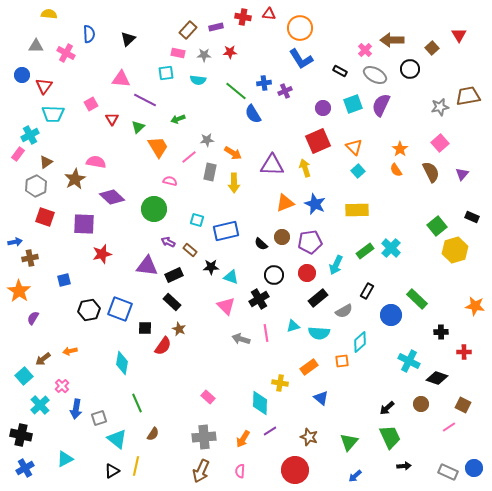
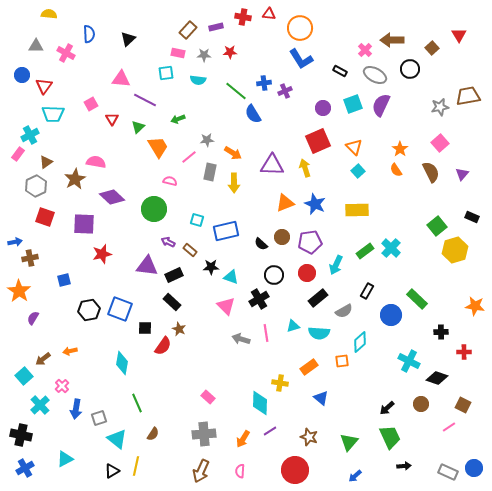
gray cross at (204, 437): moved 3 px up
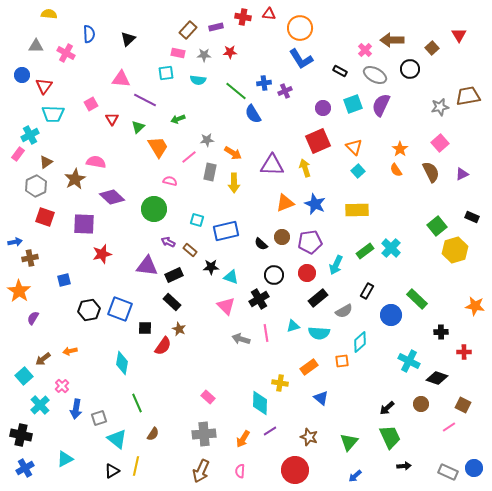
purple triangle at (462, 174): rotated 24 degrees clockwise
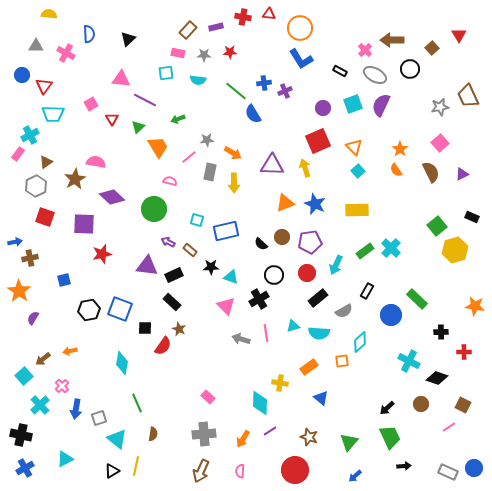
brown trapezoid at (468, 96): rotated 105 degrees counterclockwise
brown semicircle at (153, 434): rotated 24 degrees counterclockwise
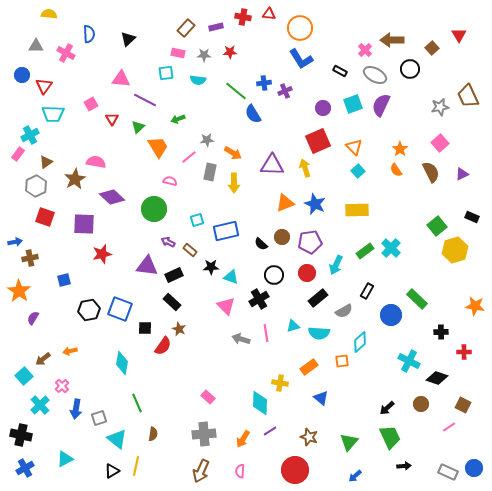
brown rectangle at (188, 30): moved 2 px left, 2 px up
cyan square at (197, 220): rotated 32 degrees counterclockwise
